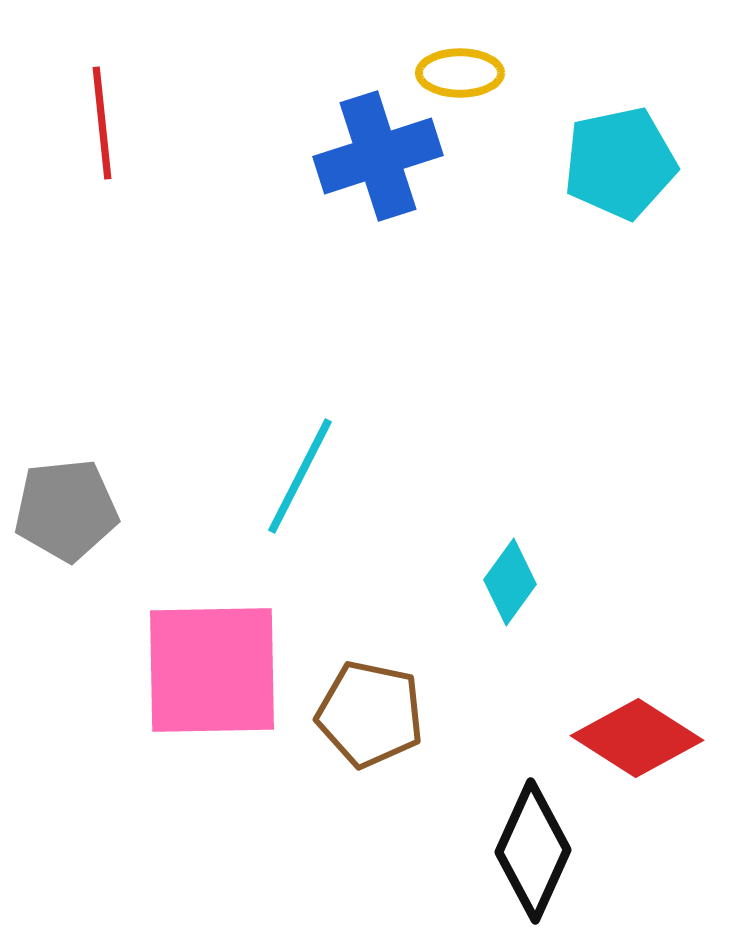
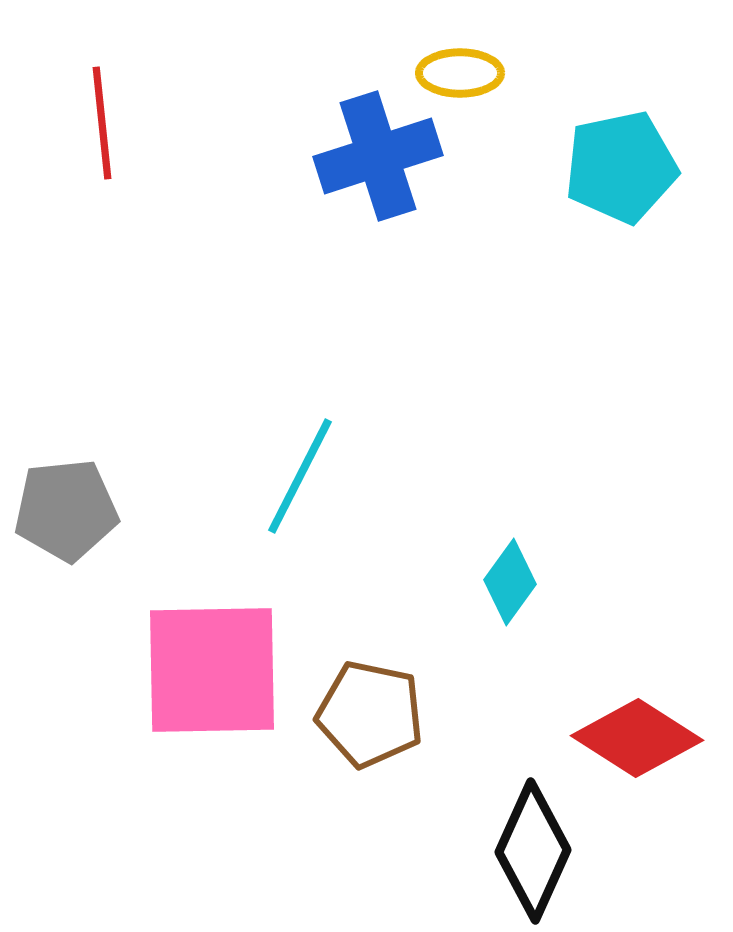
cyan pentagon: moved 1 px right, 4 px down
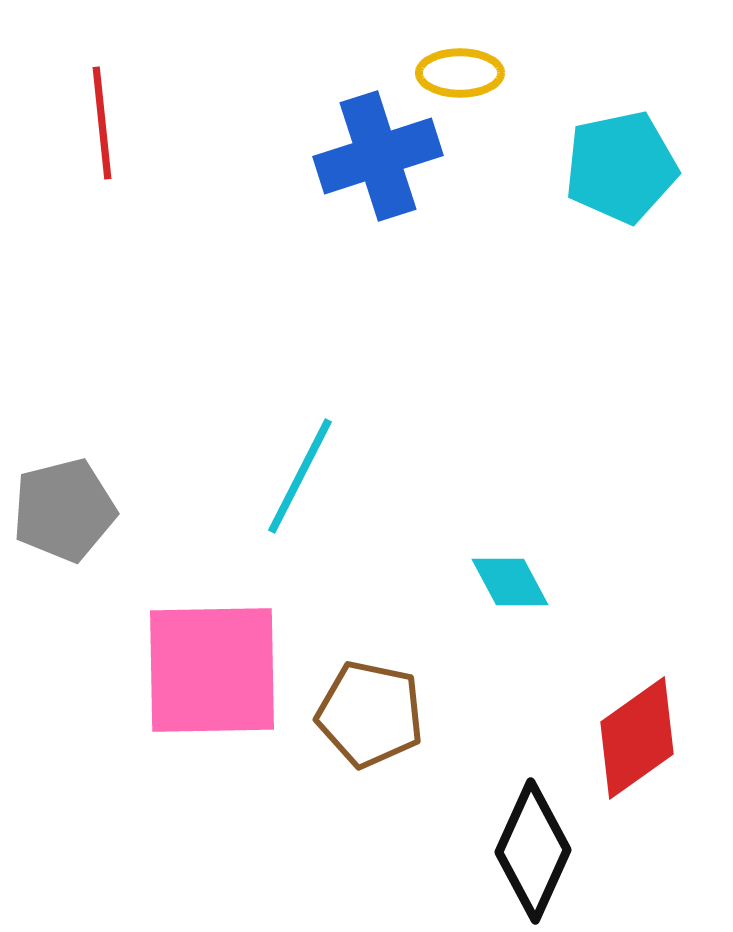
gray pentagon: moved 2 px left; rotated 8 degrees counterclockwise
cyan diamond: rotated 64 degrees counterclockwise
red diamond: rotated 68 degrees counterclockwise
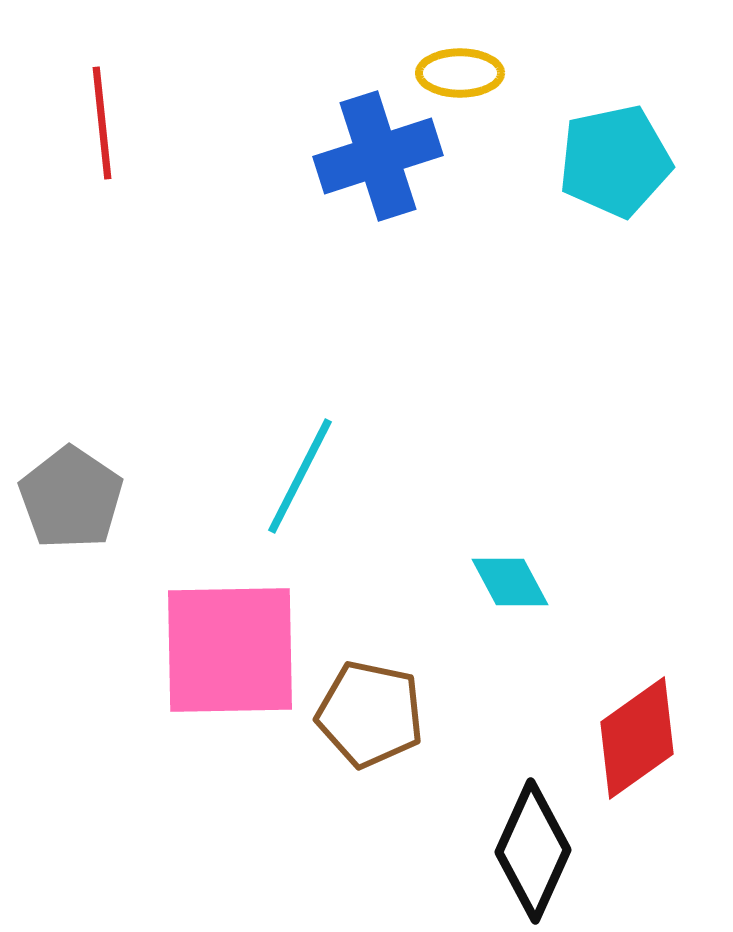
cyan pentagon: moved 6 px left, 6 px up
gray pentagon: moved 7 px right, 12 px up; rotated 24 degrees counterclockwise
pink square: moved 18 px right, 20 px up
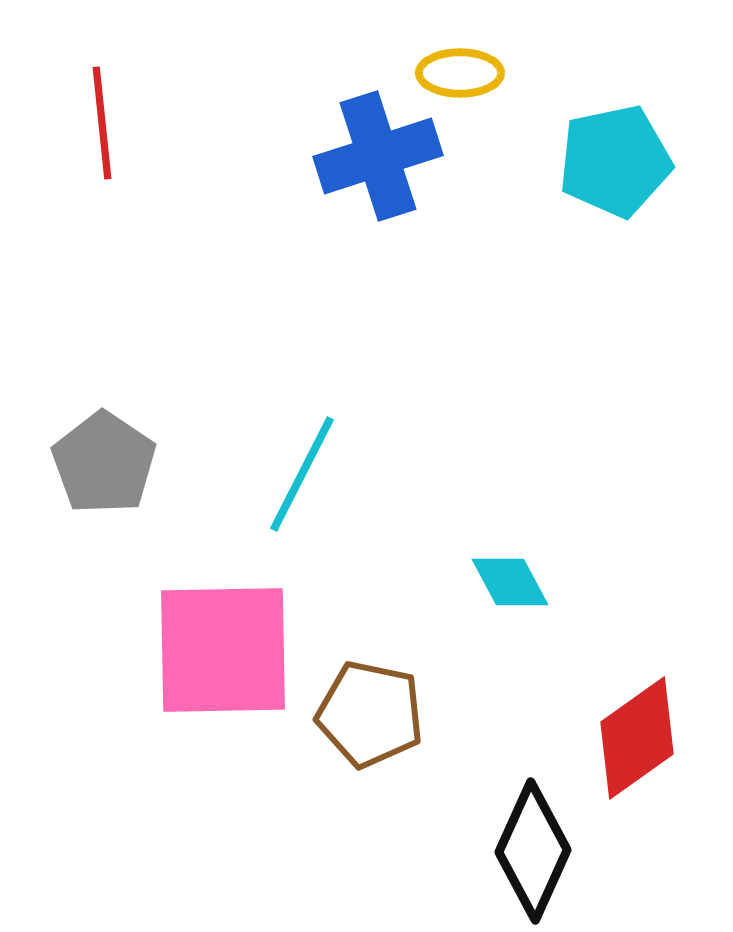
cyan line: moved 2 px right, 2 px up
gray pentagon: moved 33 px right, 35 px up
pink square: moved 7 px left
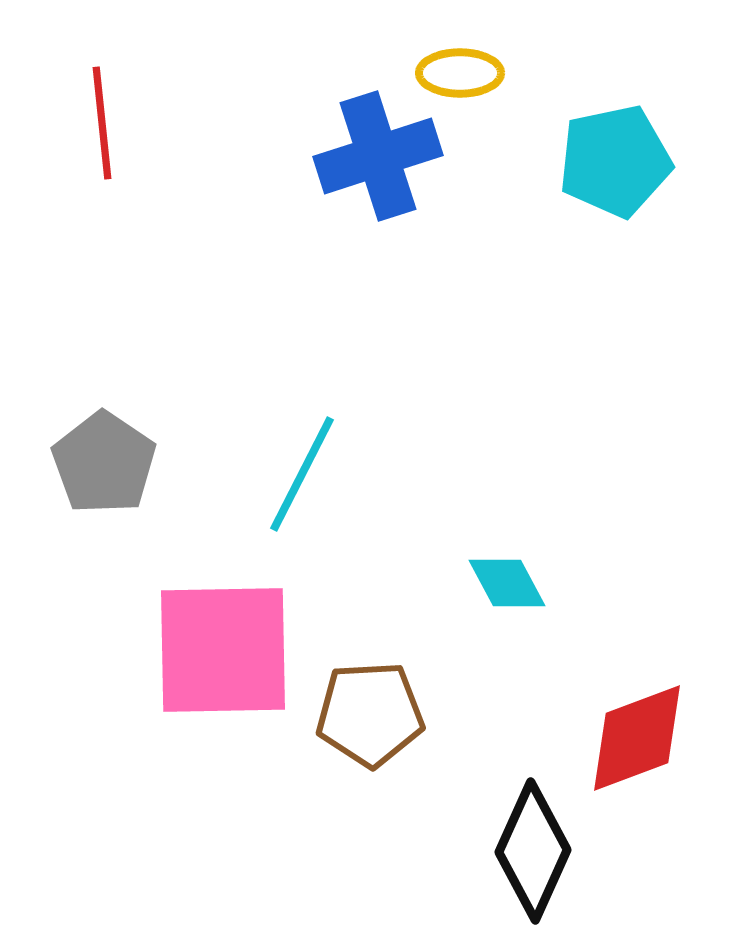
cyan diamond: moved 3 px left, 1 px down
brown pentagon: rotated 15 degrees counterclockwise
red diamond: rotated 15 degrees clockwise
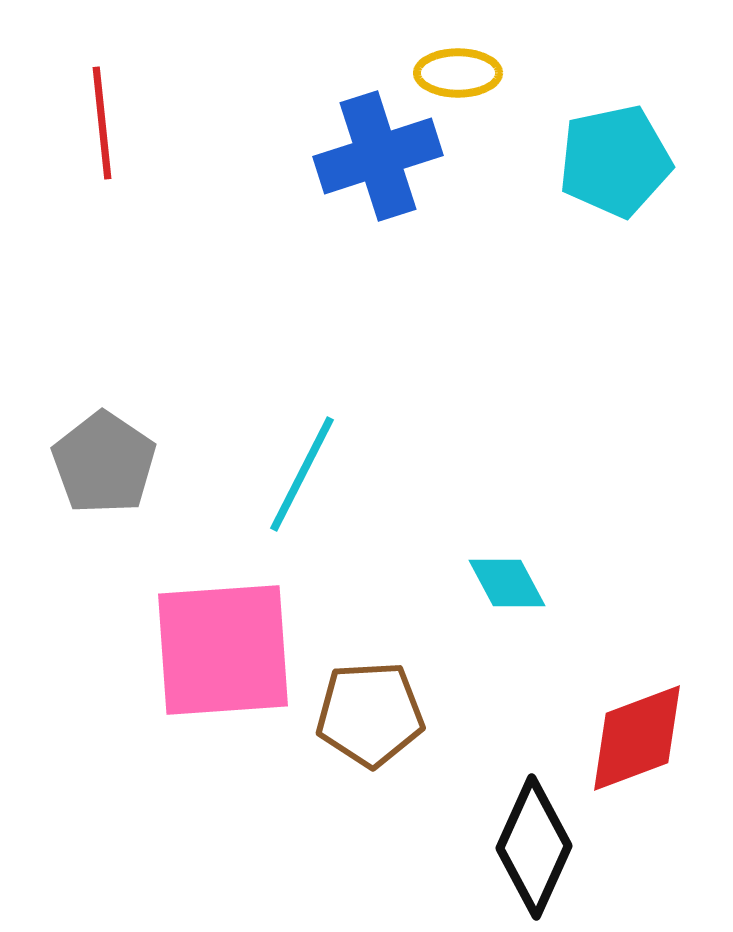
yellow ellipse: moved 2 px left
pink square: rotated 3 degrees counterclockwise
black diamond: moved 1 px right, 4 px up
